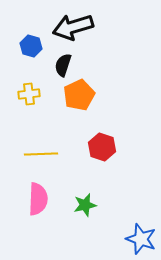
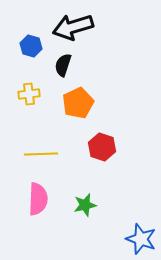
orange pentagon: moved 1 px left, 8 px down
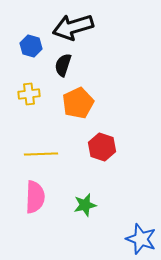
pink semicircle: moved 3 px left, 2 px up
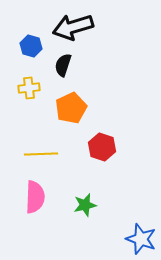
yellow cross: moved 6 px up
orange pentagon: moved 7 px left, 5 px down
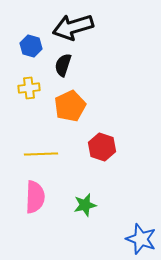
orange pentagon: moved 1 px left, 2 px up
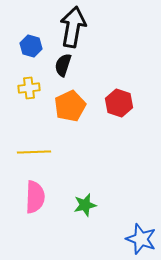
black arrow: rotated 117 degrees clockwise
red hexagon: moved 17 px right, 44 px up
yellow line: moved 7 px left, 2 px up
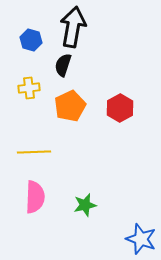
blue hexagon: moved 6 px up
red hexagon: moved 1 px right, 5 px down; rotated 12 degrees clockwise
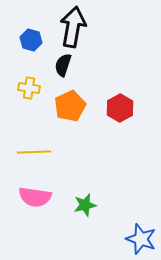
yellow cross: rotated 15 degrees clockwise
pink semicircle: rotated 96 degrees clockwise
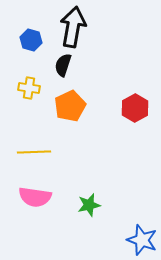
red hexagon: moved 15 px right
green star: moved 4 px right
blue star: moved 1 px right, 1 px down
